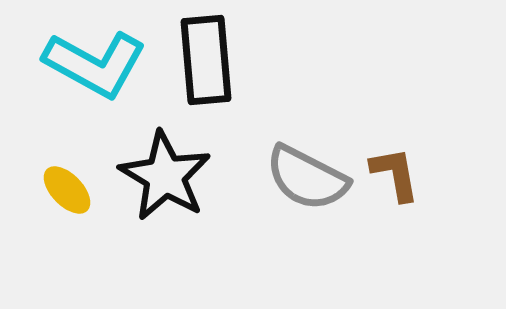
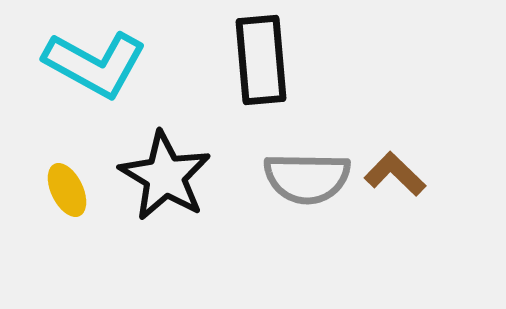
black rectangle: moved 55 px right
brown L-shape: rotated 36 degrees counterclockwise
gray semicircle: rotated 26 degrees counterclockwise
yellow ellipse: rotated 18 degrees clockwise
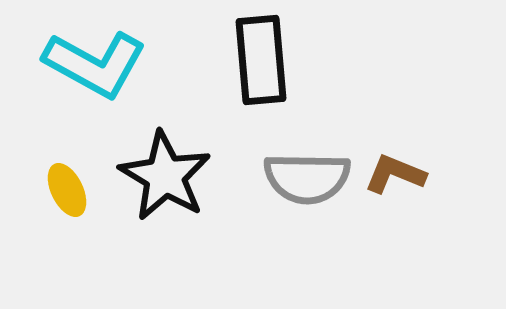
brown L-shape: rotated 22 degrees counterclockwise
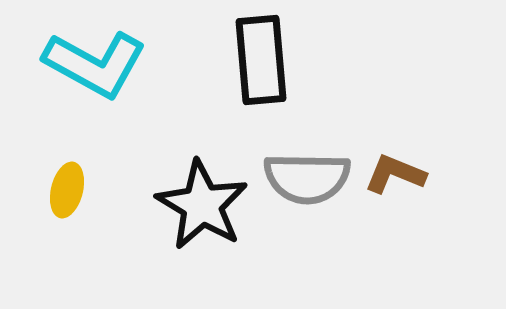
black star: moved 37 px right, 29 px down
yellow ellipse: rotated 40 degrees clockwise
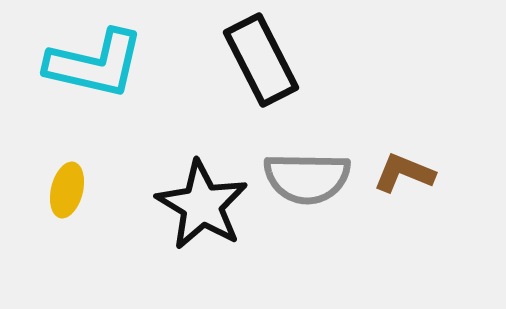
black rectangle: rotated 22 degrees counterclockwise
cyan L-shape: rotated 16 degrees counterclockwise
brown L-shape: moved 9 px right, 1 px up
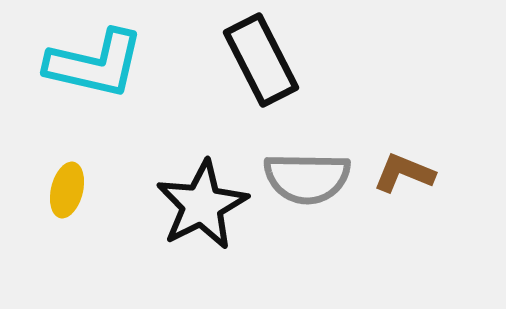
black star: rotated 14 degrees clockwise
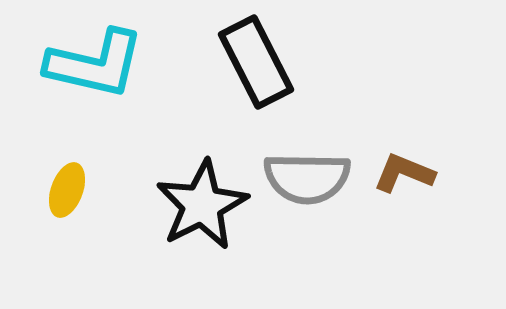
black rectangle: moved 5 px left, 2 px down
yellow ellipse: rotated 6 degrees clockwise
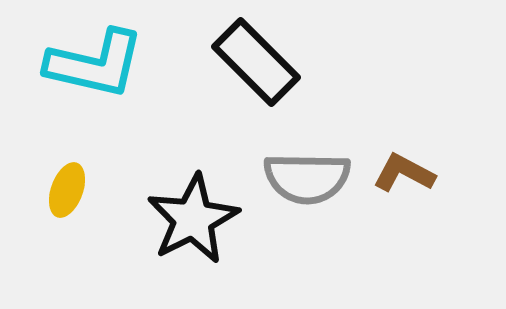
black rectangle: rotated 18 degrees counterclockwise
brown L-shape: rotated 6 degrees clockwise
black star: moved 9 px left, 14 px down
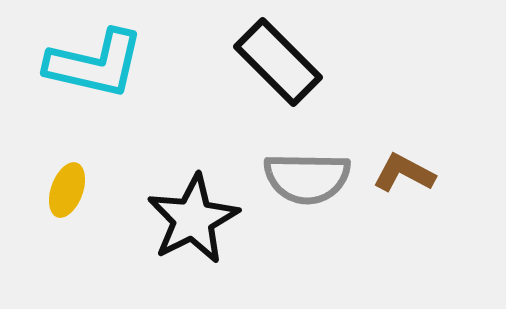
black rectangle: moved 22 px right
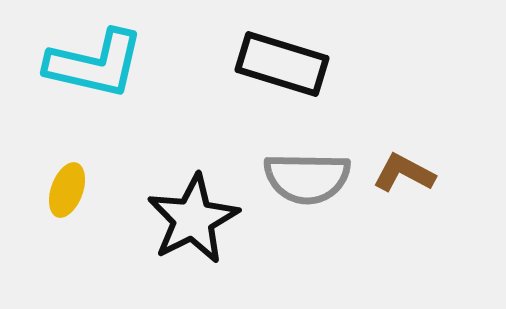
black rectangle: moved 4 px right, 2 px down; rotated 28 degrees counterclockwise
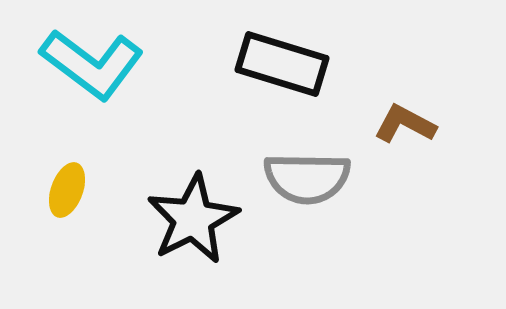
cyan L-shape: moved 3 px left; rotated 24 degrees clockwise
brown L-shape: moved 1 px right, 49 px up
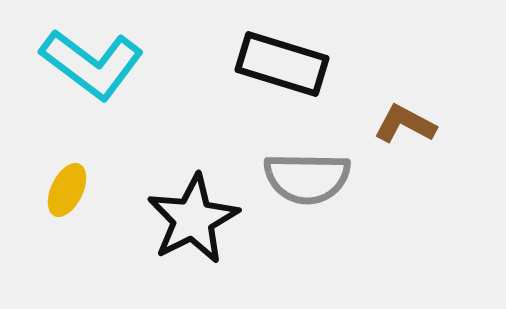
yellow ellipse: rotated 6 degrees clockwise
